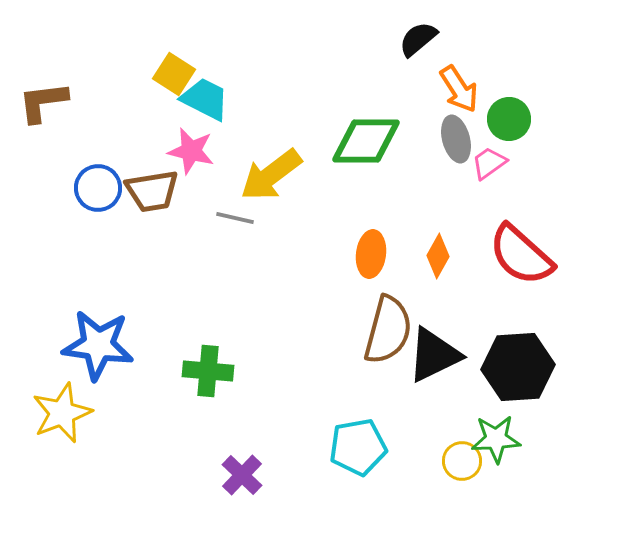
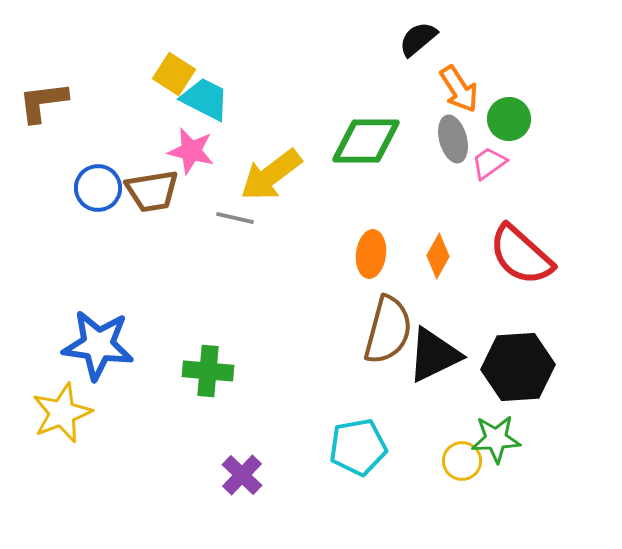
gray ellipse: moved 3 px left
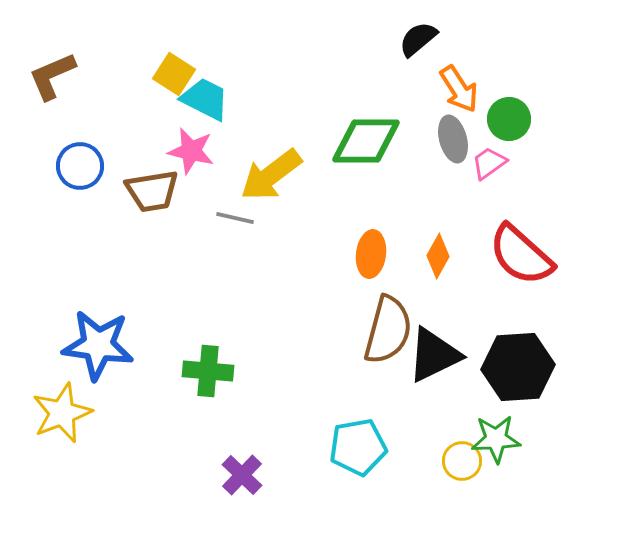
brown L-shape: moved 9 px right, 26 px up; rotated 16 degrees counterclockwise
blue circle: moved 18 px left, 22 px up
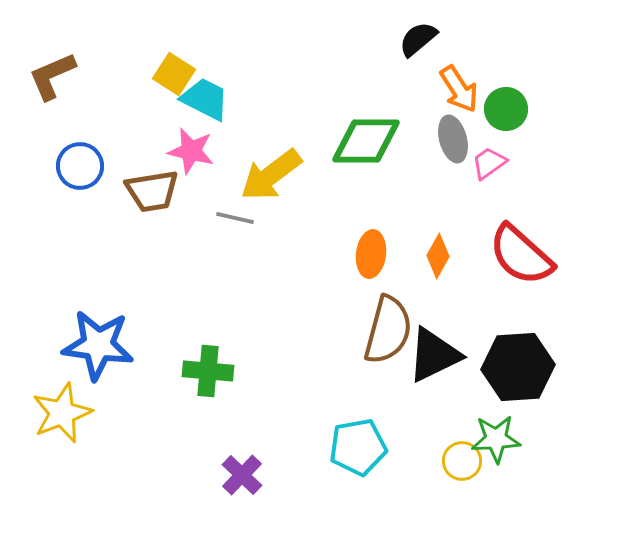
green circle: moved 3 px left, 10 px up
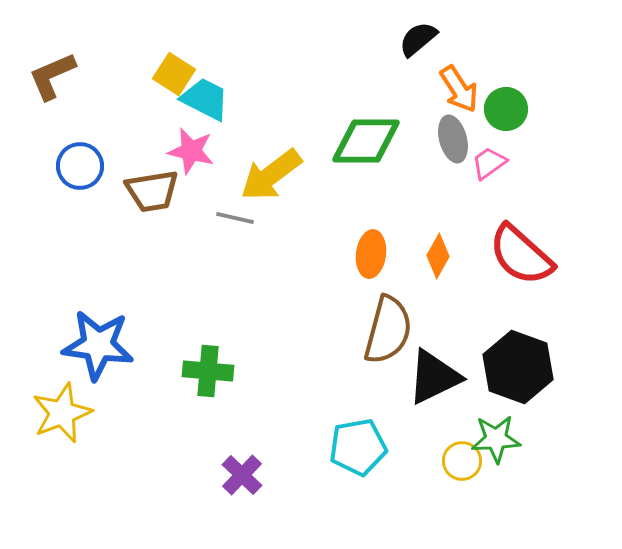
black triangle: moved 22 px down
black hexagon: rotated 24 degrees clockwise
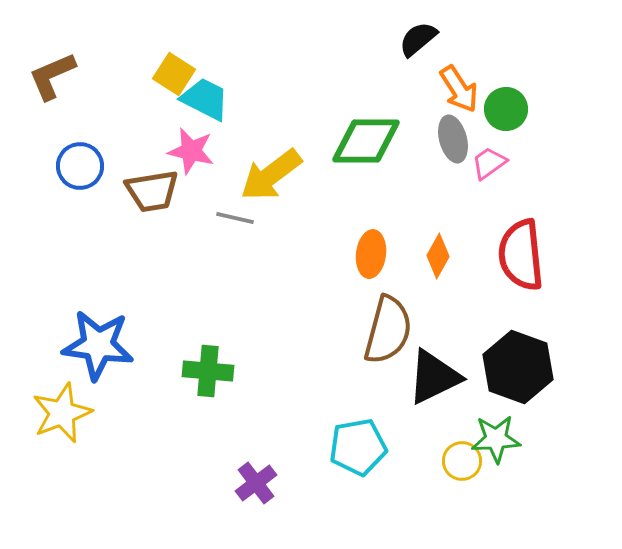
red semicircle: rotated 42 degrees clockwise
purple cross: moved 14 px right, 8 px down; rotated 9 degrees clockwise
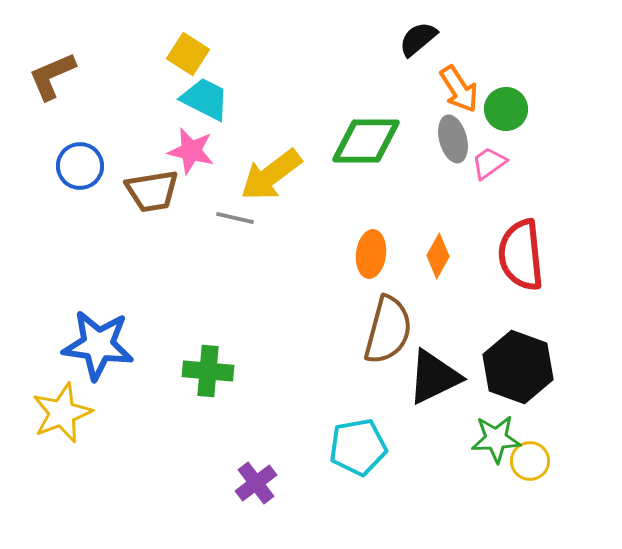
yellow square: moved 14 px right, 20 px up
yellow circle: moved 68 px right
